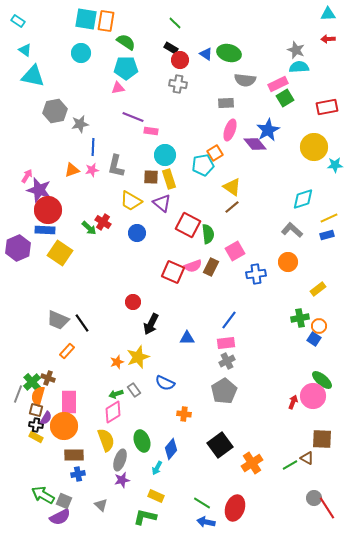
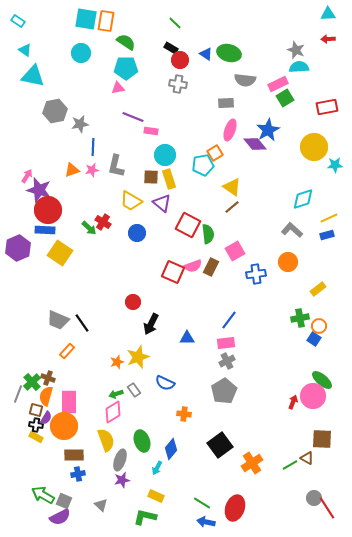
orange semicircle at (38, 396): moved 8 px right
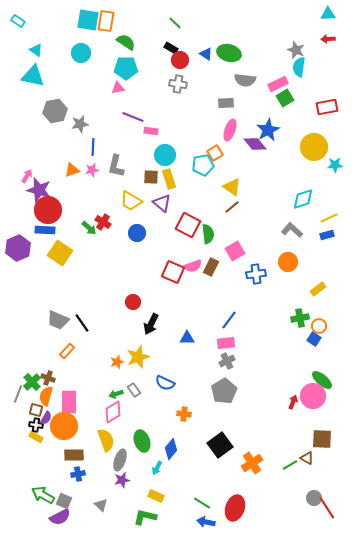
cyan square at (86, 19): moved 2 px right, 1 px down
cyan triangle at (25, 50): moved 11 px right
cyan semicircle at (299, 67): rotated 78 degrees counterclockwise
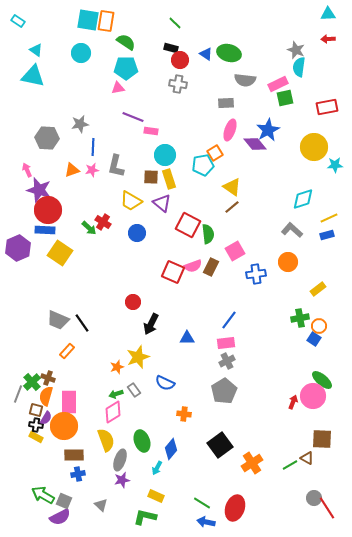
black rectangle at (171, 48): rotated 16 degrees counterclockwise
green square at (285, 98): rotated 18 degrees clockwise
gray hexagon at (55, 111): moved 8 px left, 27 px down; rotated 15 degrees clockwise
pink arrow at (27, 176): moved 6 px up; rotated 56 degrees counterclockwise
orange star at (117, 362): moved 5 px down
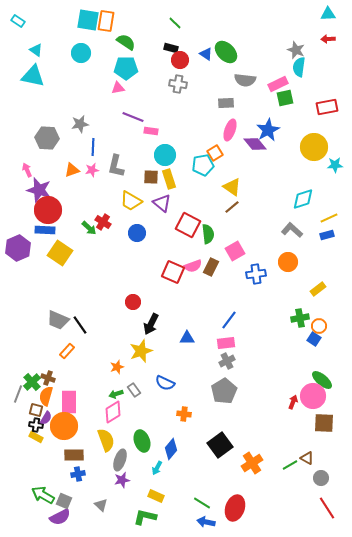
green ellipse at (229, 53): moved 3 px left, 1 px up; rotated 30 degrees clockwise
black line at (82, 323): moved 2 px left, 2 px down
yellow star at (138, 357): moved 3 px right, 6 px up
brown square at (322, 439): moved 2 px right, 16 px up
gray circle at (314, 498): moved 7 px right, 20 px up
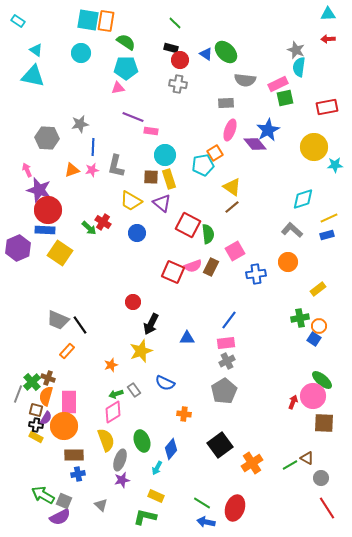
orange star at (117, 367): moved 6 px left, 2 px up
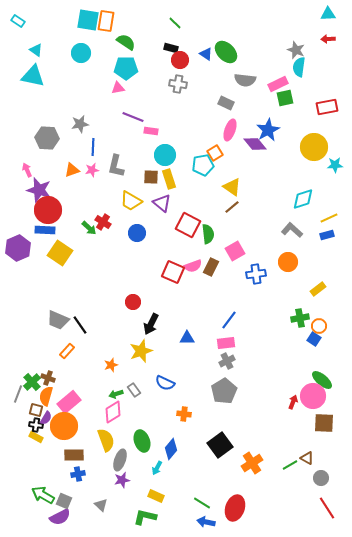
gray rectangle at (226, 103): rotated 28 degrees clockwise
pink rectangle at (69, 402): rotated 50 degrees clockwise
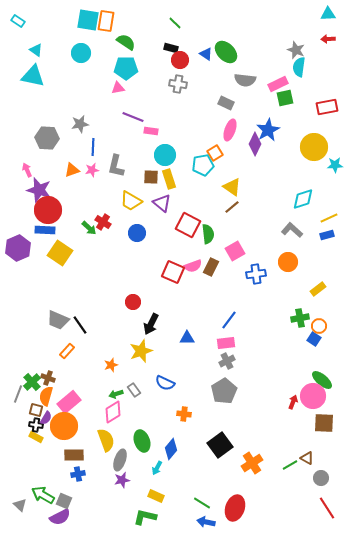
purple diamond at (255, 144): rotated 65 degrees clockwise
gray triangle at (101, 505): moved 81 px left
